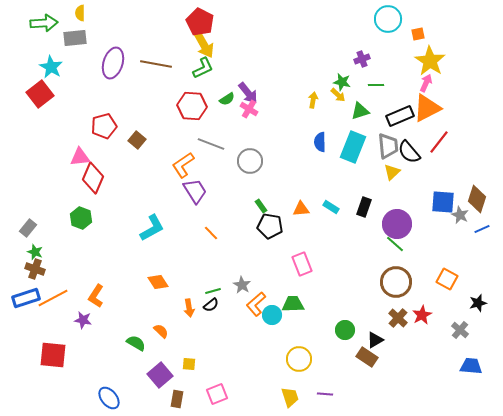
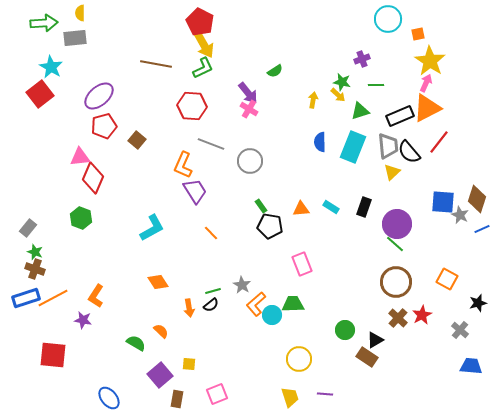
purple ellipse at (113, 63): moved 14 px left, 33 px down; rotated 32 degrees clockwise
green semicircle at (227, 99): moved 48 px right, 28 px up
orange L-shape at (183, 165): rotated 32 degrees counterclockwise
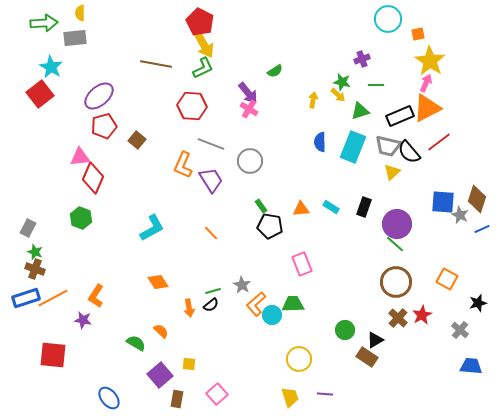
red line at (439, 142): rotated 15 degrees clockwise
gray trapezoid at (388, 146): rotated 108 degrees clockwise
purple trapezoid at (195, 191): moved 16 px right, 11 px up
gray rectangle at (28, 228): rotated 12 degrees counterclockwise
pink square at (217, 394): rotated 20 degrees counterclockwise
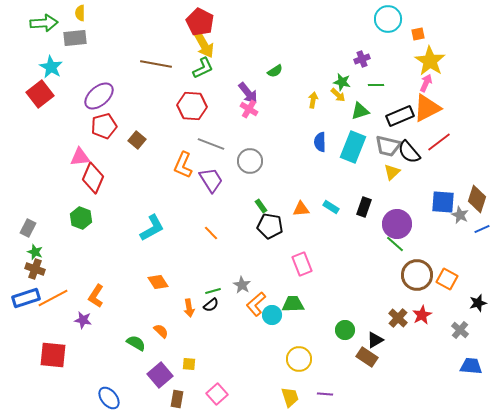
brown circle at (396, 282): moved 21 px right, 7 px up
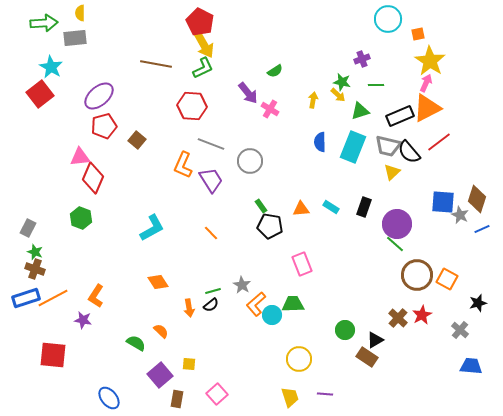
pink cross at (249, 109): moved 21 px right
